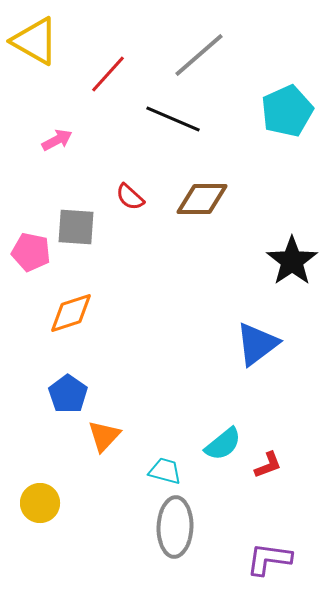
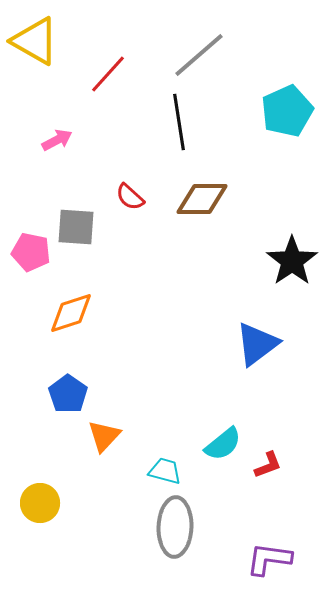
black line: moved 6 px right, 3 px down; rotated 58 degrees clockwise
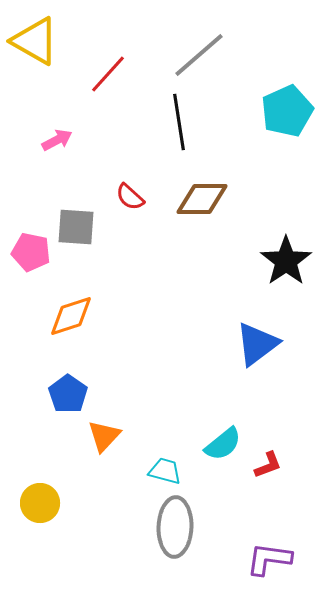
black star: moved 6 px left
orange diamond: moved 3 px down
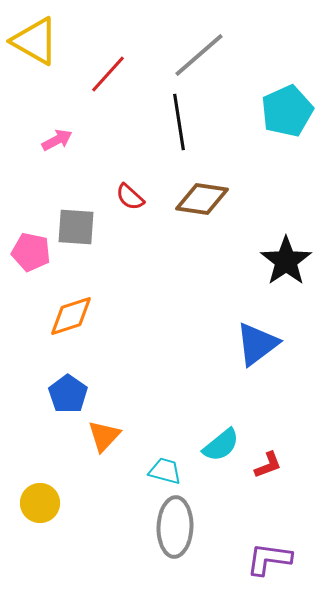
brown diamond: rotated 8 degrees clockwise
cyan semicircle: moved 2 px left, 1 px down
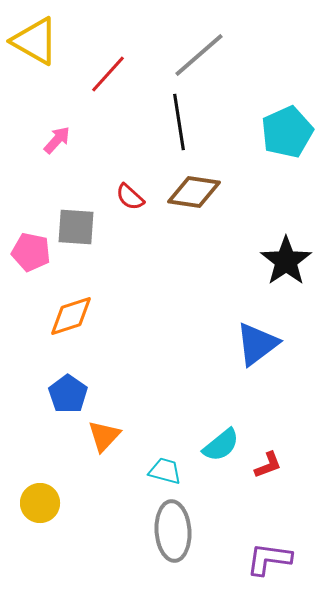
cyan pentagon: moved 21 px down
pink arrow: rotated 20 degrees counterclockwise
brown diamond: moved 8 px left, 7 px up
gray ellipse: moved 2 px left, 4 px down; rotated 6 degrees counterclockwise
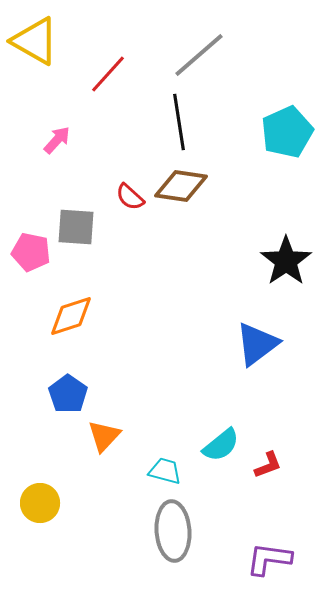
brown diamond: moved 13 px left, 6 px up
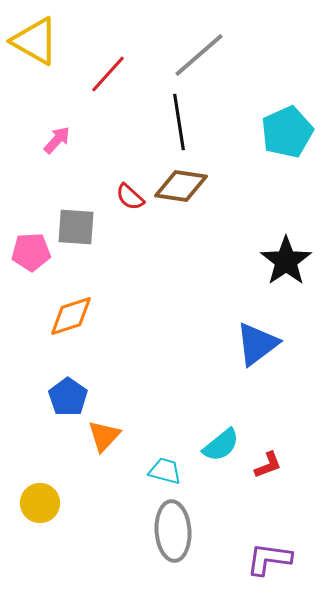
pink pentagon: rotated 15 degrees counterclockwise
blue pentagon: moved 3 px down
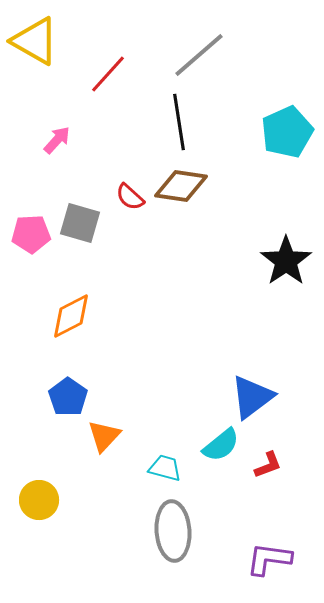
gray square: moved 4 px right, 4 px up; rotated 12 degrees clockwise
pink pentagon: moved 18 px up
orange diamond: rotated 9 degrees counterclockwise
blue triangle: moved 5 px left, 53 px down
cyan trapezoid: moved 3 px up
yellow circle: moved 1 px left, 3 px up
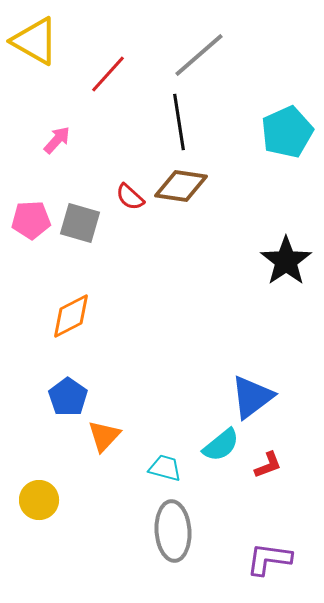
pink pentagon: moved 14 px up
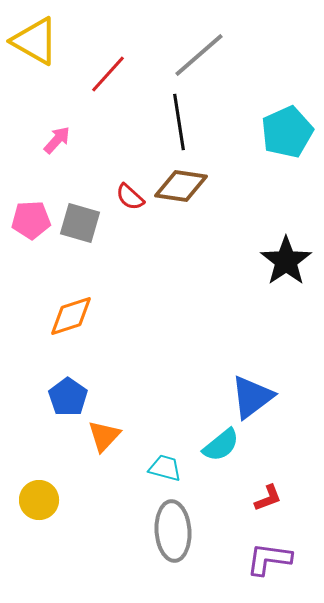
orange diamond: rotated 9 degrees clockwise
red L-shape: moved 33 px down
